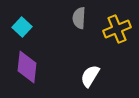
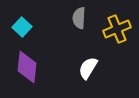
white semicircle: moved 2 px left, 8 px up
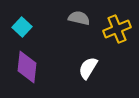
gray semicircle: rotated 100 degrees clockwise
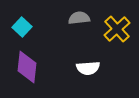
gray semicircle: rotated 20 degrees counterclockwise
yellow cross: rotated 20 degrees counterclockwise
white semicircle: rotated 125 degrees counterclockwise
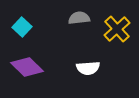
purple diamond: rotated 52 degrees counterclockwise
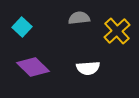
yellow cross: moved 2 px down
purple diamond: moved 6 px right
